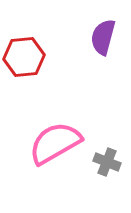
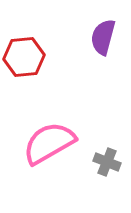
pink semicircle: moved 6 px left
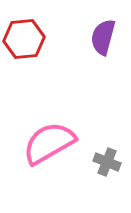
red hexagon: moved 18 px up
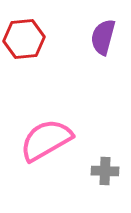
pink semicircle: moved 3 px left, 3 px up
gray cross: moved 2 px left, 9 px down; rotated 20 degrees counterclockwise
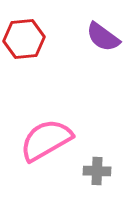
purple semicircle: rotated 69 degrees counterclockwise
gray cross: moved 8 px left
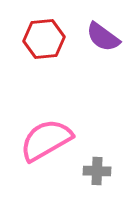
red hexagon: moved 20 px right
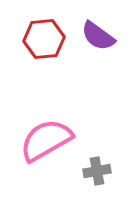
purple semicircle: moved 5 px left, 1 px up
gray cross: rotated 12 degrees counterclockwise
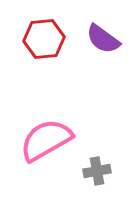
purple semicircle: moved 5 px right, 3 px down
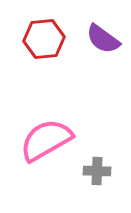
gray cross: rotated 12 degrees clockwise
